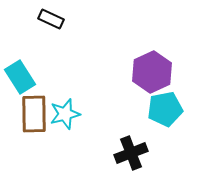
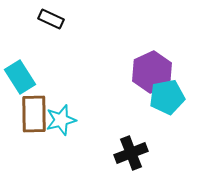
cyan pentagon: moved 2 px right, 12 px up
cyan star: moved 4 px left, 6 px down
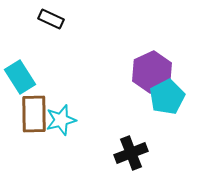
cyan pentagon: rotated 16 degrees counterclockwise
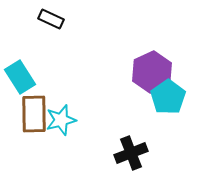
cyan pentagon: moved 1 px right; rotated 8 degrees counterclockwise
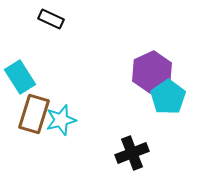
brown rectangle: rotated 18 degrees clockwise
black cross: moved 1 px right
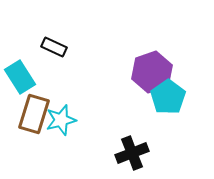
black rectangle: moved 3 px right, 28 px down
purple hexagon: rotated 6 degrees clockwise
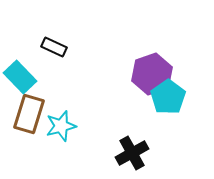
purple hexagon: moved 2 px down
cyan rectangle: rotated 12 degrees counterclockwise
brown rectangle: moved 5 px left
cyan star: moved 6 px down
black cross: rotated 8 degrees counterclockwise
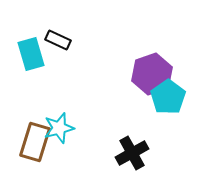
black rectangle: moved 4 px right, 7 px up
cyan rectangle: moved 11 px right, 23 px up; rotated 28 degrees clockwise
brown rectangle: moved 6 px right, 28 px down
cyan star: moved 2 px left, 2 px down
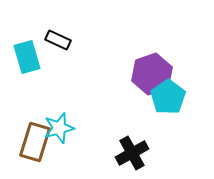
cyan rectangle: moved 4 px left, 3 px down
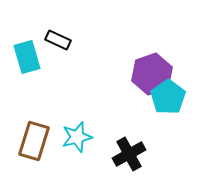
cyan star: moved 18 px right, 9 px down
brown rectangle: moved 1 px left, 1 px up
black cross: moved 3 px left, 1 px down
